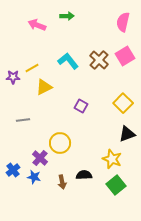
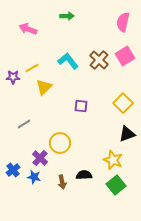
pink arrow: moved 9 px left, 4 px down
yellow triangle: rotated 18 degrees counterclockwise
purple square: rotated 24 degrees counterclockwise
gray line: moved 1 px right, 4 px down; rotated 24 degrees counterclockwise
yellow star: moved 1 px right, 1 px down
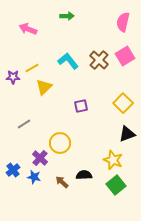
purple square: rotated 16 degrees counterclockwise
brown arrow: rotated 144 degrees clockwise
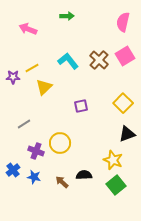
purple cross: moved 4 px left, 7 px up; rotated 21 degrees counterclockwise
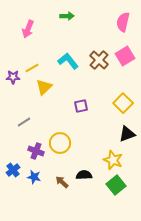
pink arrow: rotated 90 degrees counterclockwise
gray line: moved 2 px up
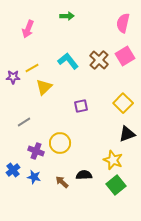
pink semicircle: moved 1 px down
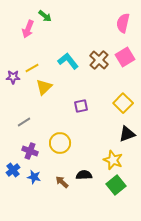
green arrow: moved 22 px left; rotated 40 degrees clockwise
pink square: moved 1 px down
purple cross: moved 6 px left
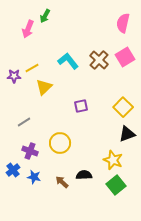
green arrow: rotated 80 degrees clockwise
purple star: moved 1 px right, 1 px up
yellow square: moved 4 px down
